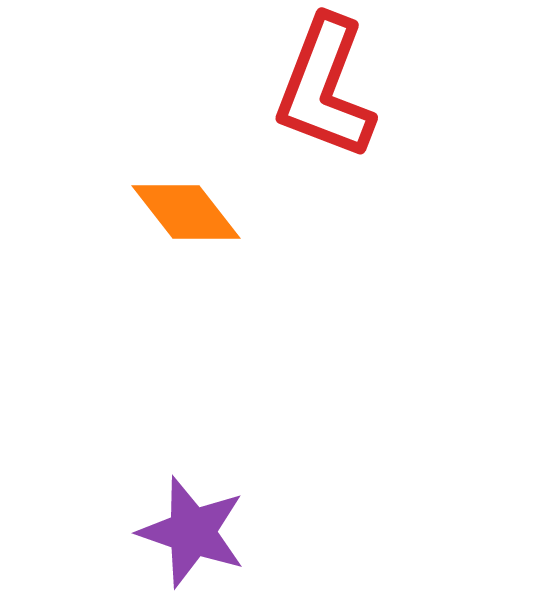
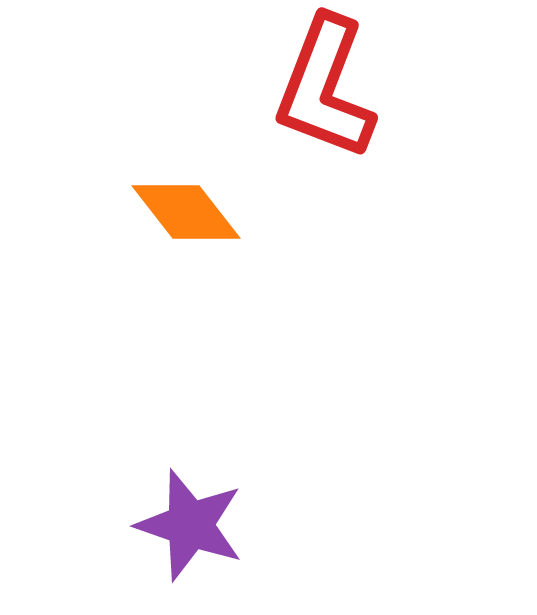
purple star: moved 2 px left, 7 px up
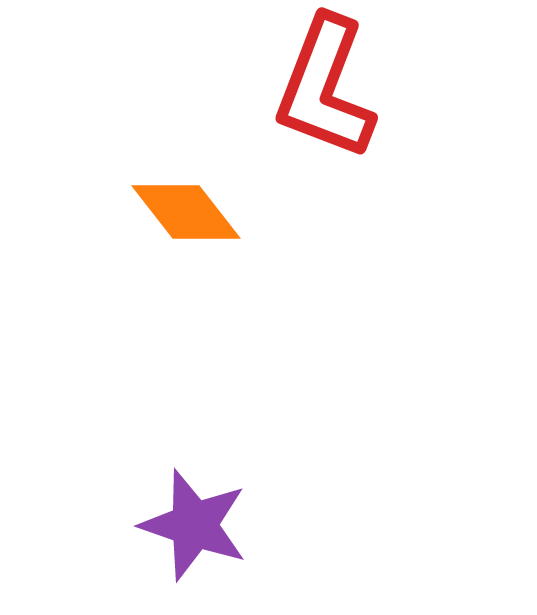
purple star: moved 4 px right
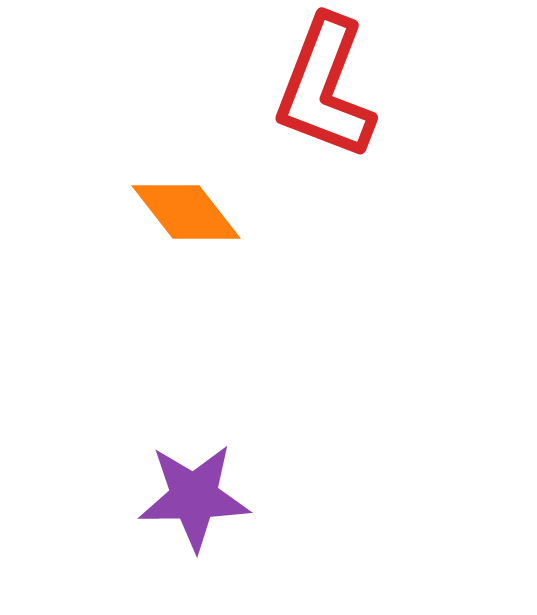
purple star: moved 28 px up; rotated 20 degrees counterclockwise
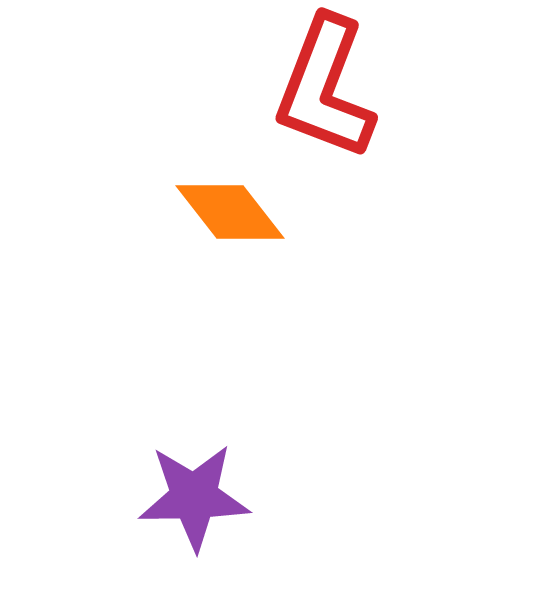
orange diamond: moved 44 px right
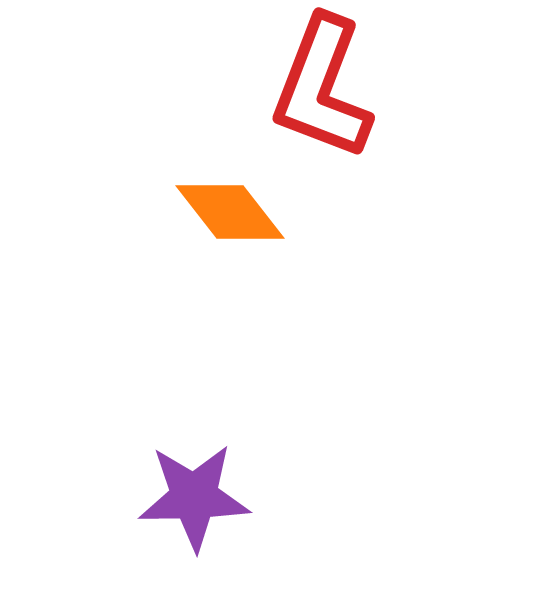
red L-shape: moved 3 px left
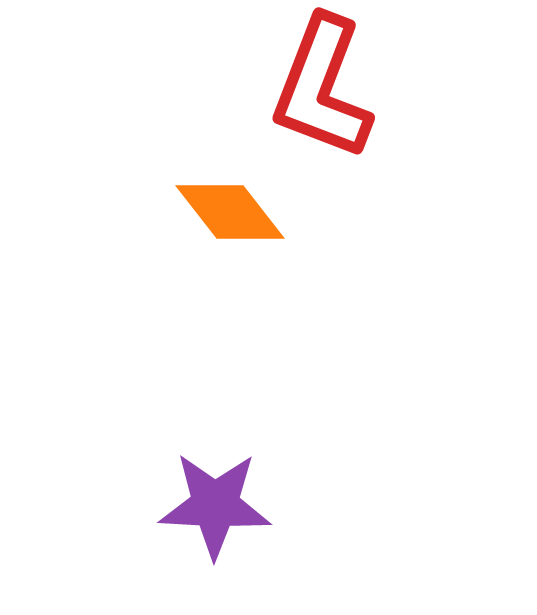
purple star: moved 21 px right, 8 px down; rotated 4 degrees clockwise
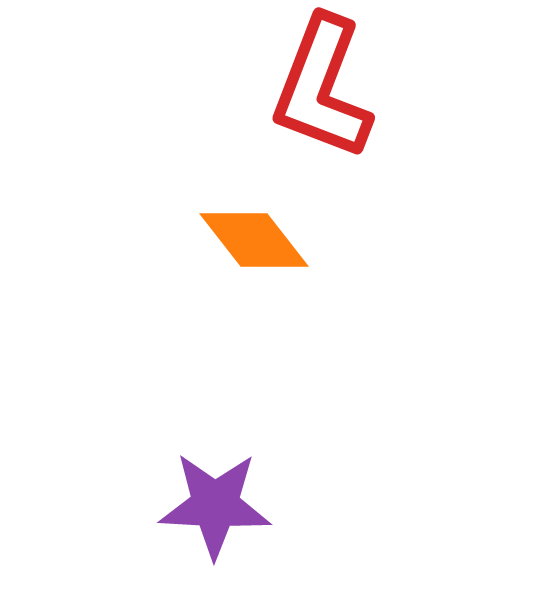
orange diamond: moved 24 px right, 28 px down
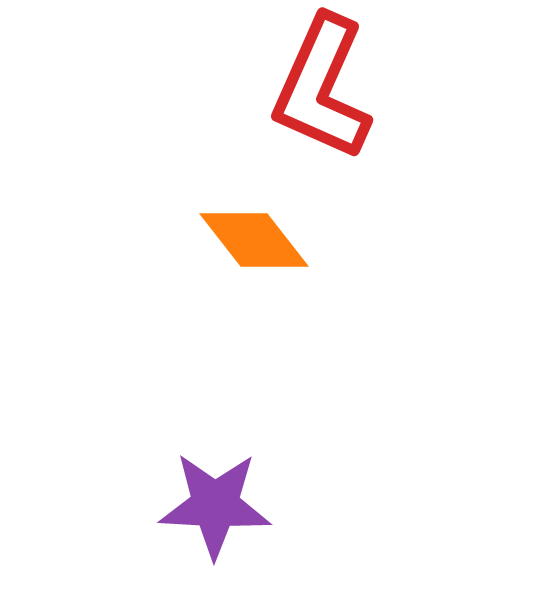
red L-shape: rotated 3 degrees clockwise
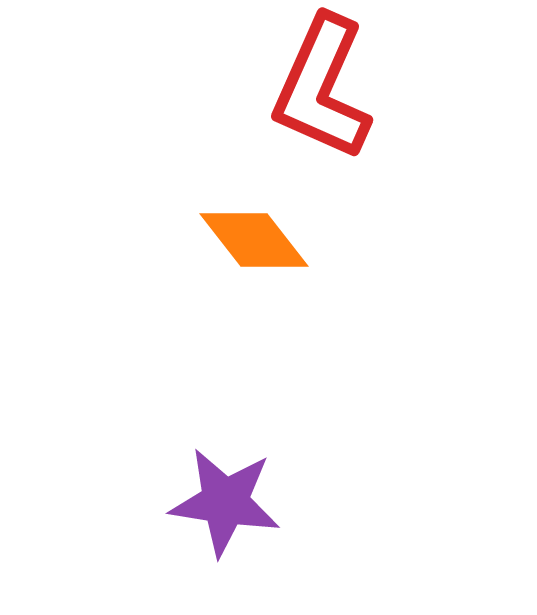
purple star: moved 10 px right, 3 px up; rotated 6 degrees clockwise
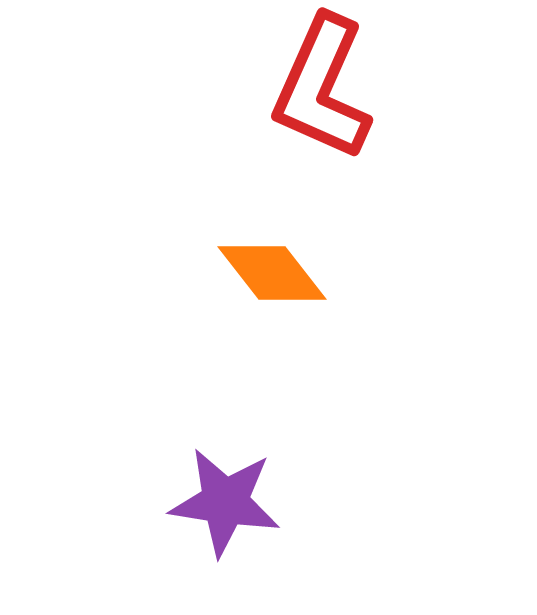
orange diamond: moved 18 px right, 33 px down
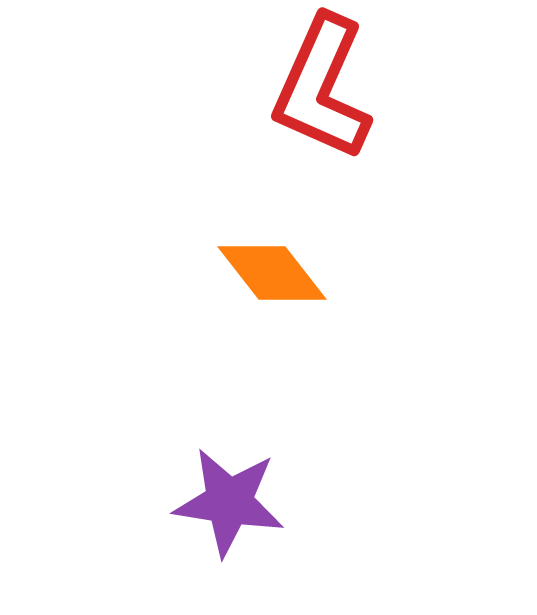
purple star: moved 4 px right
